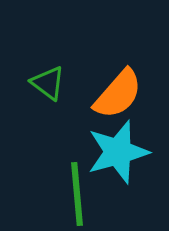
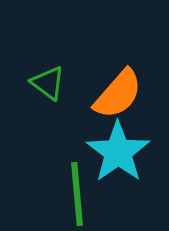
cyan star: rotated 20 degrees counterclockwise
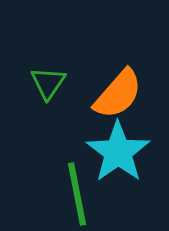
green triangle: rotated 27 degrees clockwise
green line: rotated 6 degrees counterclockwise
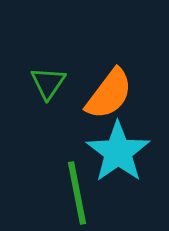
orange semicircle: moved 9 px left; rotated 4 degrees counterclockwise
green line: moved 1 px up
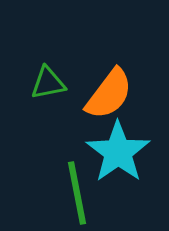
green triangle: rotated 45 degrees clockwise
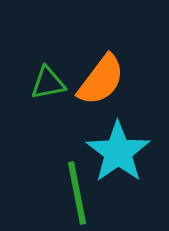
orange semicircle: moved 8 px left, 14 px up
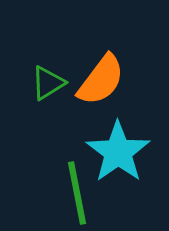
green triangle: rotated 21 degrees counterclockwise
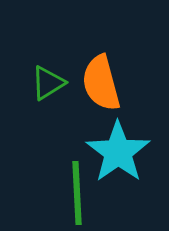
orange semicircle: moved 3 px down; rotated 128 degrees clockwise
green line: rotated 8 degrees clockwise
